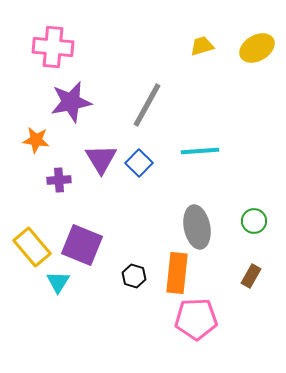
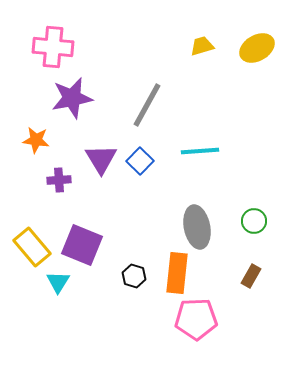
purple star: moved 1 px right, 4 px up
blue square: moved 1 px right, 2 px up
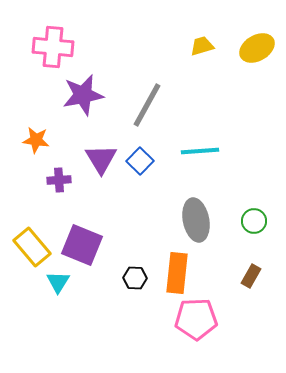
purple star: moved 11 px right, 3 px up
gray ellipse: moved 1 px left, 7 px up
black hexagon: moved 1 px right, 2 px down; rotated 15 degrees counterclockwise
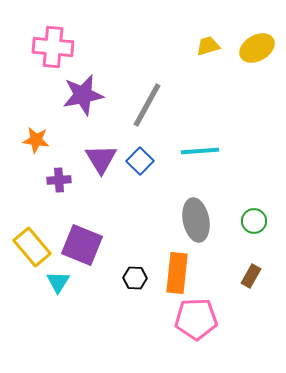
yellow trapezoid: moved 6 px right
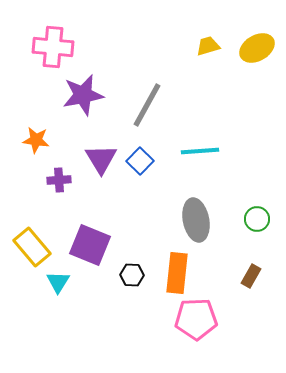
green circle: moved 3 px right, 2 px up
purple square: moved 8 px right
black hexagon: moved 3 px left, 3 px up
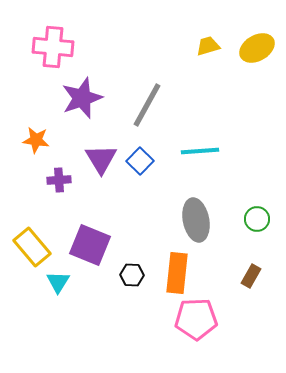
purple star: moved 1 px left, 3 px down; rotated 9 degrees counterclockwise
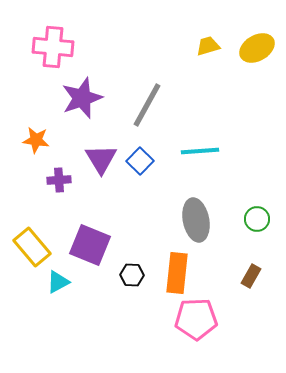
cyan triangle: rotated 30 degrees clockwise
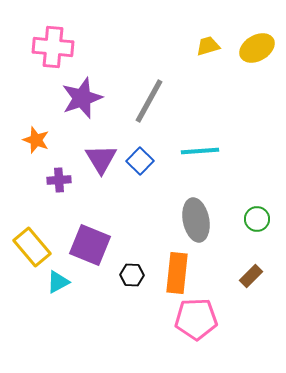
gray line: moved 2 px right, 4 px up
orange star: rotated 12 degrees clockwise
brown rectangle: rotated 15 degrees clockwise
